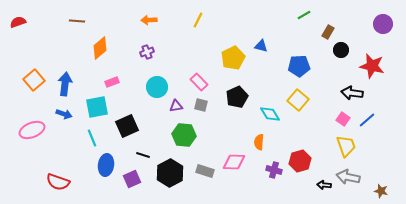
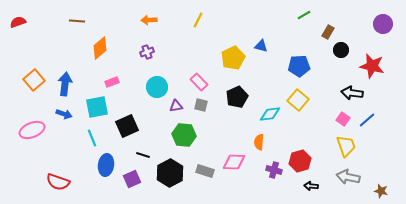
cyan diamond at (270, 114): rotated 65 degrees counterclockwise
black arrow at (324, 185): moved 13 px left, 1 px down
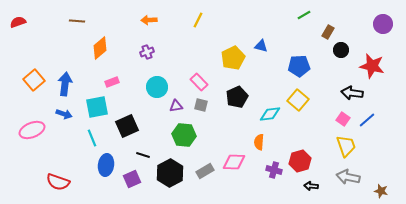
gray rectangle at (205, 171): rotated 48 degrees counterclockwise
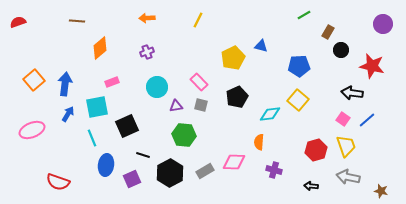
orange arrow at (149, 20): moved 2 px left, 2 px up
blue arrow at (64, 114): moved 4 px right; rotated 77 degrees counterclockwise
red hexagon at (300, 161): moved 16 px right, 11 px up
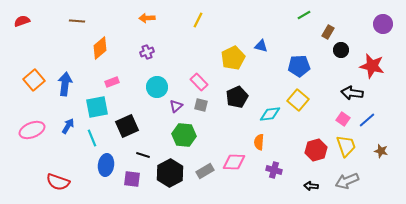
red semicircle at (18, 22): moved 4 px right, 1 px up
purple triangle at (176, 106): rotated 32 degrees counterclockwise
blue arrow at (68, 114): moved 12 px down
gray arrow at (348, 177): moved 1 px left, 4 px down; rotated 35 degrees counterclockwise
purple square at (132, 179): rotated 30 degrees clockwise
brown star at (381, 191): moved 40 px up
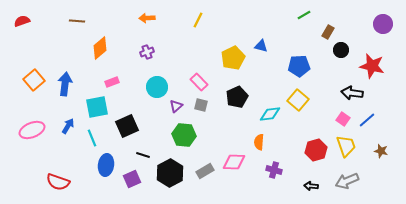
purple square at (132, 179): rotated 30 degrees counterclockwise
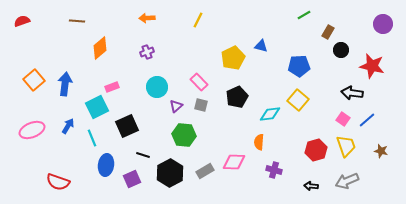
pink rectangle at (112, 82): moved 5 px down
cyan square at (97, 107): rotated 15 degrees counterclockwise
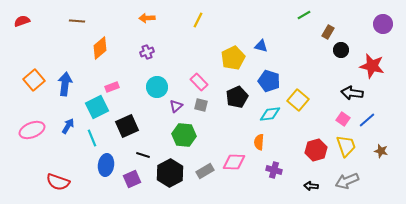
blue pentagon at (299, 66): moved 30 px left, 15 px down; rotated 20 degrees clockwise
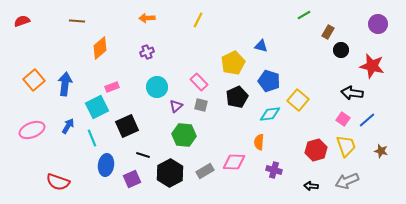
purple circle at (383, 24): moved 5 px left
yellow pentagon at (233, 58): moved 5 px down
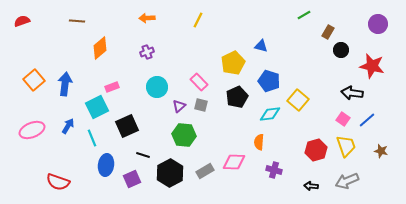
purple triangle at (176, 106): moved 3 px right
